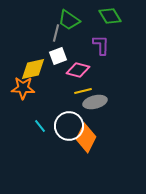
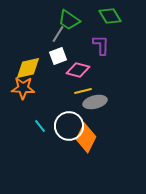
gray line: moved 2 px right, 1 px down; rotated 18 degrees clockwise
yellow diamond: moved 5 px left, 1 px up
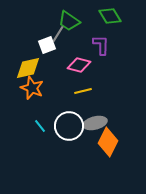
green trapezoid: moved 1 px down
white square: moved 11 px left, 11 px up
pink diamond: moved 1 px right, 5 px up
orange star: moved 9 px right; rotated 20 degrees clockwise
gray ellipse: moved 21 px down
orange diamond: moved 22 px right, 4 px down
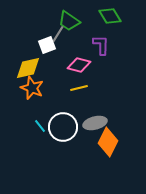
yellow line: moved 4 px left, 3 px up
white circle: moved 6 px left, 1 px down
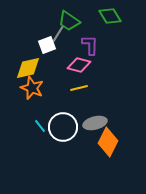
purple L-shape: moved 11 px left
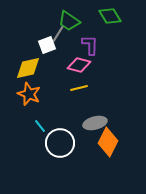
orange star: moved 3 px left, 6 px down
white circle: moved 3 px left, 16 px down
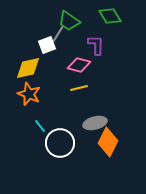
purple L-shape: moved 6 px right
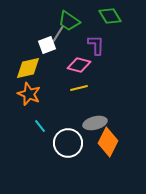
white circle: moved 8 px right
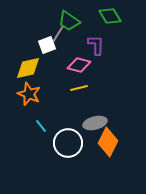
cyan line: moved 1 px right
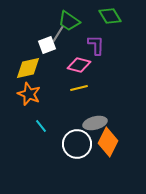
white circle: moved 9 px right, 1 px down
